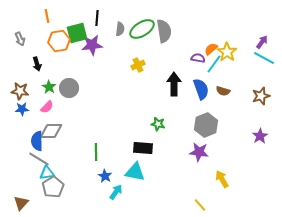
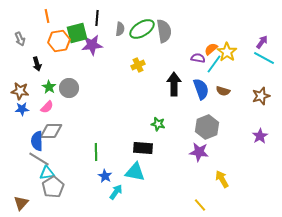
gray hexagon at (206, 125): moved 1 px right, 2 px down
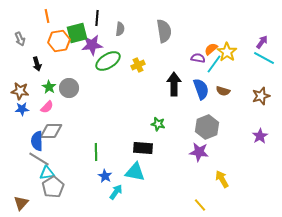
green ellipse at (142, 29): moved 34 px left, 32 px down
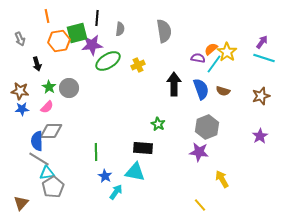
cyan line at (264, 58): rotated 10 degrees counterclockwise
green star at (158, 124): rotated 16 degrees clockwise
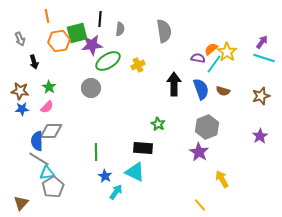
black line at (97, 18): moved 3 px right, 1 px down
black arrow at (37, 64): moved 3 px left, 2 px up
gray circle at (69, 88): moved 22 px right
purple star at (199, 152): rotated 24 degrees clockwise
cyan triangle at (135, 172): rotated 15 degrees clockwise
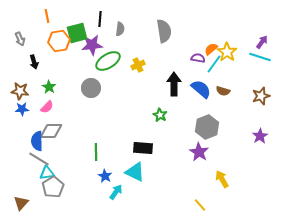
cyan line at (264, 58): moved 4 px left, 1 px up
blue semicircle at (201, 89): rotated 30 degrees counterclockwise
green star at (158, 124): moved 2 px right, 9 px up
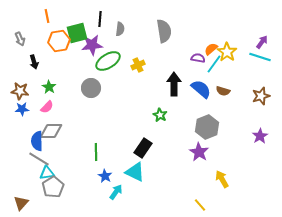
black rectangle at (143, 148): rotated 60 degrees counterclockwise
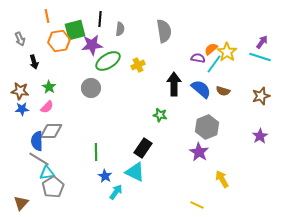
green square at (77, 33): moved 2 px left, 3 px up
green star at (160, 115): rotated 16 degrees counterclockwise
yellow line at (200, 205): moved 3 px left; rotated 24 degrees counterclockwise
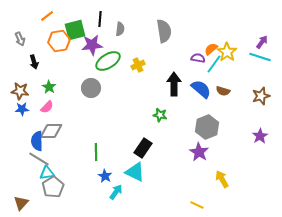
orange line at (47, 16): rotated 64 degrees clockwise
